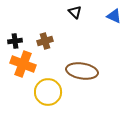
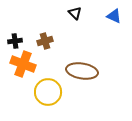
black triangle: moved 1 px down
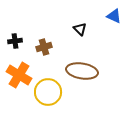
black triangle: moved 5 px right, 16 px down
brown cross: moved 1 px left, 6 px down
orange cross: moved 4 px left, 11 px down; rotated 10 degrees clockwise
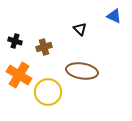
black cross: rotated 24 degrees clockwise
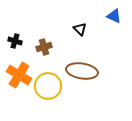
yellow circle: moved 6 px up
